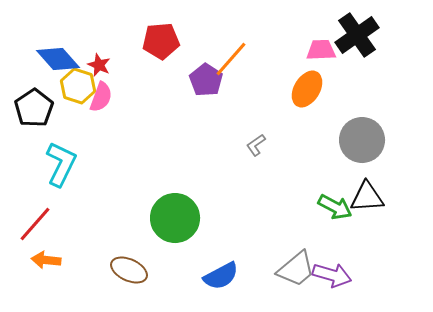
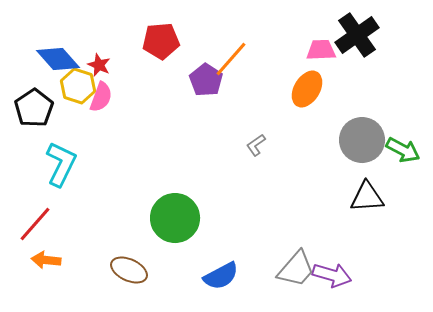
green arrow: moved 68 px right, 57 px up
gray trapezoid: rotated 9 degrees counterclockwise
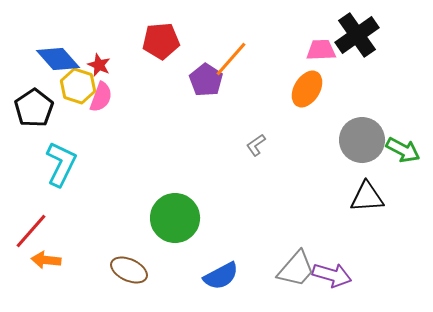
red line: moved 4 px left, 7 px down
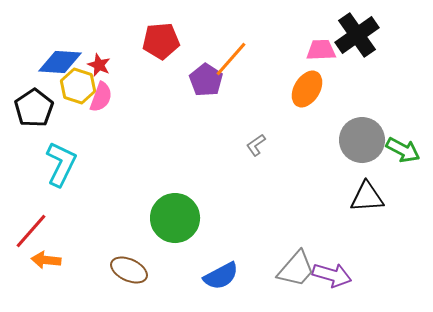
blue diamond: moved 2 px right, 3 px down; rotated 45 degrees counterclockwise
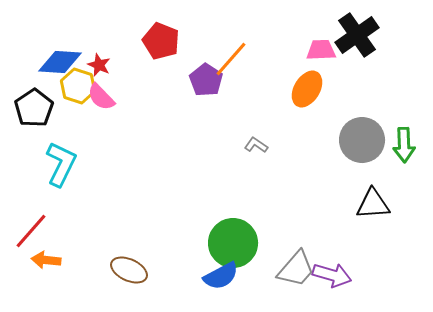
red pentagon: rotated 27 degrees clockwise
pink semicircle: rotated 116 degrees clockwise
gray L-shape: rotated 70 degrees clockwise
green arrow: moved 1 px right, 5 px up; rotated 60 degrees clockwise
black triangle: moved 6 px right, 7 px down
green circle: moved 58 px right, 25 px down
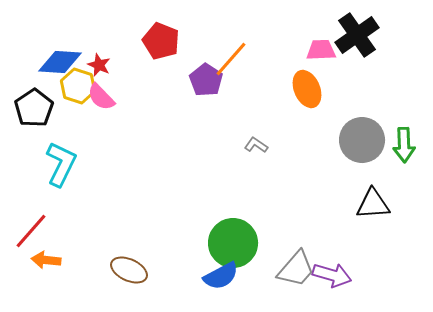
orange ellipse: rotated 54 degrees counterclockwise
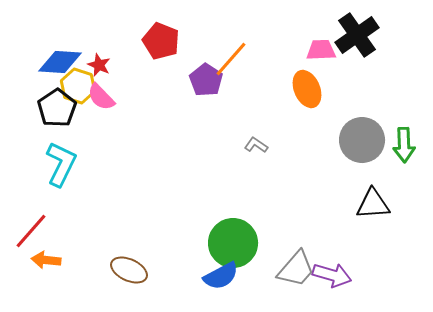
black pentagon: moved 23 px right
